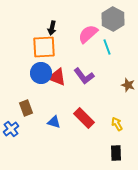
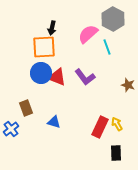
purple L-shape: moved 1 px right, 1 px down
red rectangle: moved 16 px right, 9 px down; rotated 70 degrees clockwise
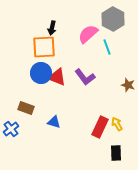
brown rectangle: rotated 49 degrees counterclockwise
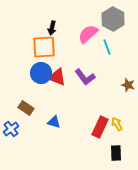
brown rectangle: rotated 14 degrees clockwise
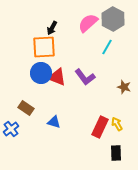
black arrow: rotated 16 degrees clockwise
pink semicircle: moved 11 px up
cyan line: rotated 49 degrees clockwise
brown star: moved 4 px left, 2 px down
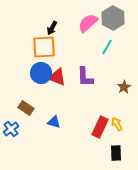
gray hexagon: moved 1 px up
purple L-shape: rotated 35 degrees clockwise
brown star: rotated 24 degrees clockwise
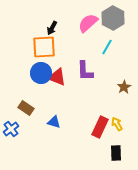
purple L-shape: moved 6 px up
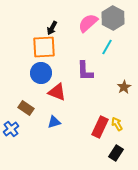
red triangle: moved 15 px down
blue triangle: rotated 32 degrees counterclockwise
black rectangle: rotated 35 degrees clockwise
